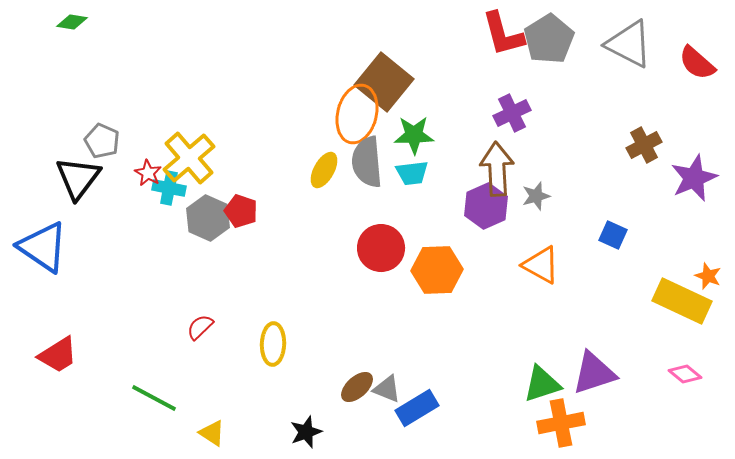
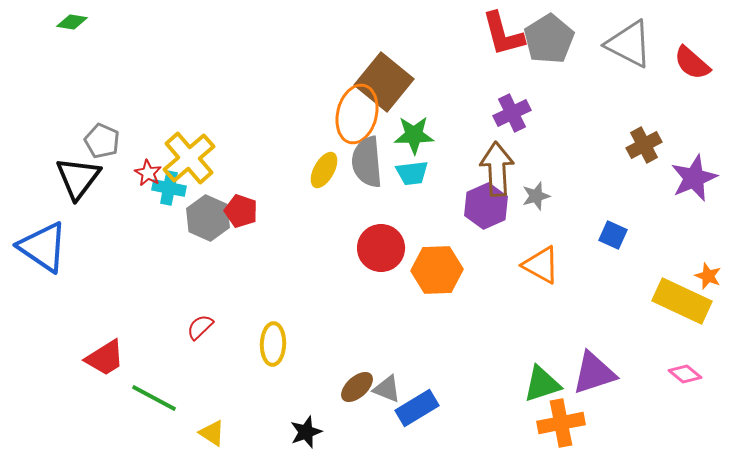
red semicircle at (697, 63): moved 5 px left
red trapezoid at (58, 355): moved 47 px right, 3 px down
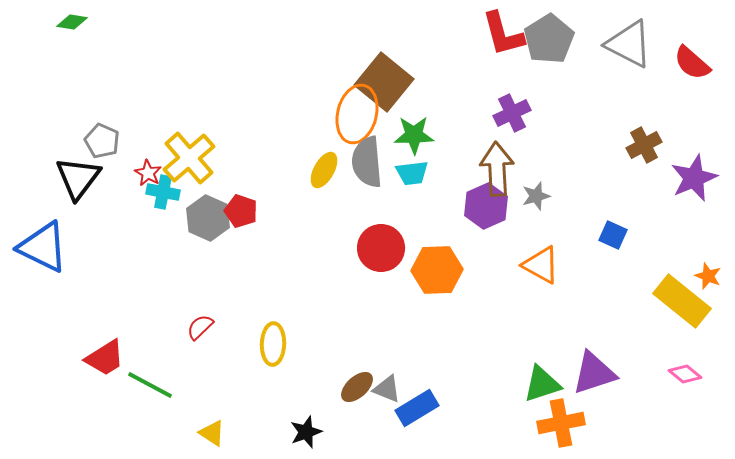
cyan cross at (169, 188): moved 6 px left, 4 px down
blue triangle at (43, 247): rotated 8 degrees counterclockwise
yellow rectangle at (682, 301): rotated 14 degrees clockwise
green line at (154, 398): moved 4 px left, 13 px up
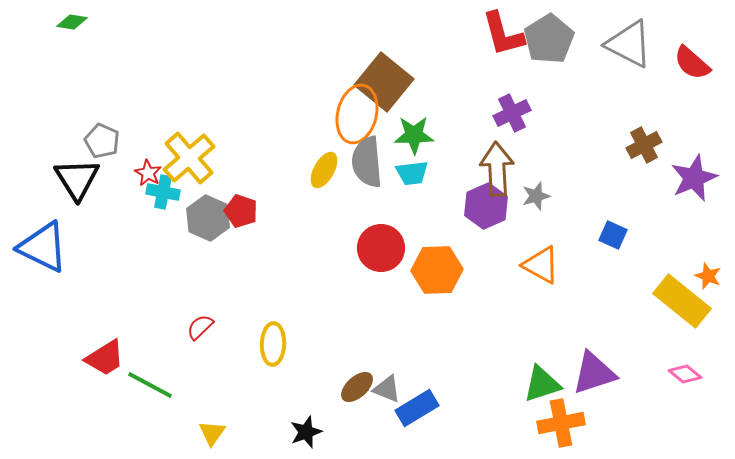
black triangle at (78, 178): moved 1 px left, 1 px down; rotated 9 degrees counterclockwise
yellow triangle at (212, 433): rotated 32 degrees clockwise
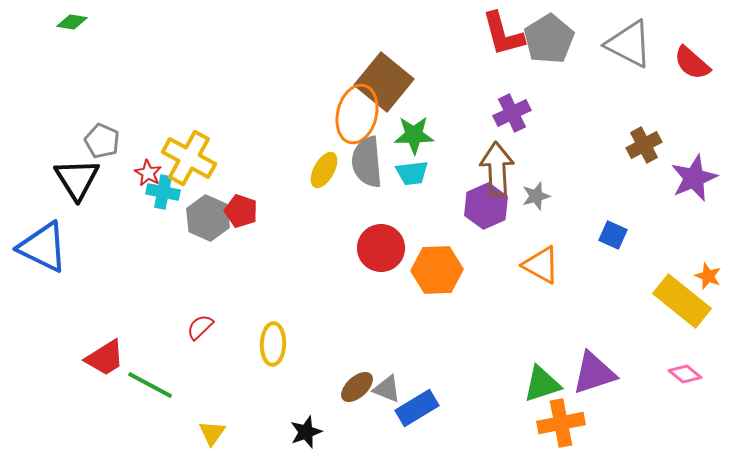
yellow cross at (189, 158): rotated 20 degrees counterclockwise
